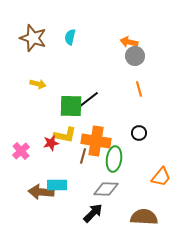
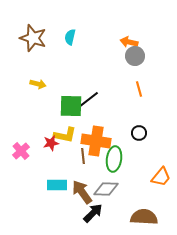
brown line: rotated 21 degrees counterclockwise
brown arrow: moved 41 px right; rotated 50 degrees clockwise
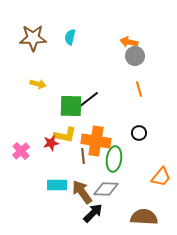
brown star: rotated 20 degrees counterclockwise
